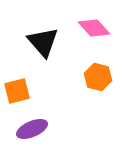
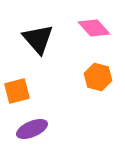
black triangle: moved 5 px left, 3 px up
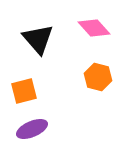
orange square: moved 7 px right
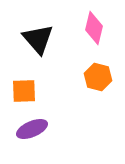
pink diamond: rotated 56 degrees clockwise
orange square: rotated 12 degrees clockwise
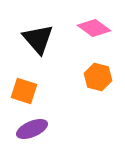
pink diamond: rotated 68 degrees counterclockwise
orange square: rotated 20 degrees clockwise
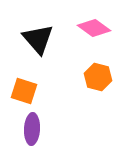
purple ellipse: rotated 64 degrees counterclockwise
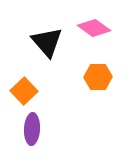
black triangle: moved 9 px right, 3 px down
orange hexagon: rotated 16 degrees counterclockwise
orange square: rotated 28 degrees clockwise
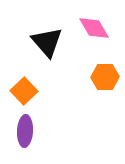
pink diamond: rotated 24 degrees clockwise
orange hexagon: moved 7 px right
purple ellipse: moved 7 px left, 2 px down
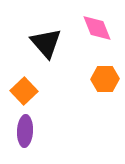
pink diamond: moved 3 px right; rotated 8 degrees clockwise
black triangle: moved 1 px left, 1 px down
orange hexagon: moved 2 px down
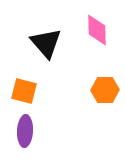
pink diamond: moved 2 px down; rotated 20 degrees clockwise
orange hexagon: moved 11 px down
orange square: rotated 32 degrees counterclockwise
